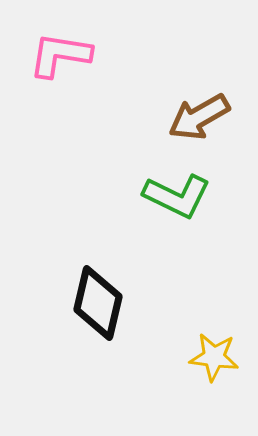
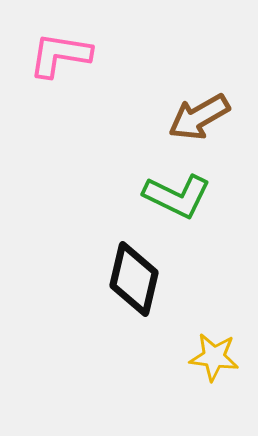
black diamond: moved 36 px right, 24 px up
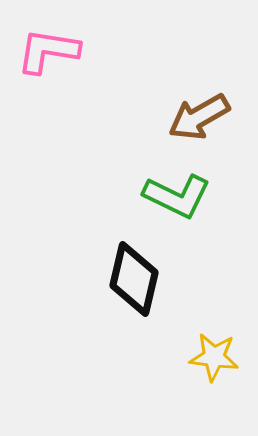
pink L-shape: moved 12 px left, 4 px up
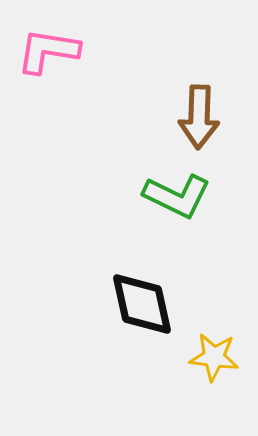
brown arrow: rotated 58 degrees counterclockwise
black diamond: moved 8 px right, 25 px down; rotated 26 degrees counterclockwise
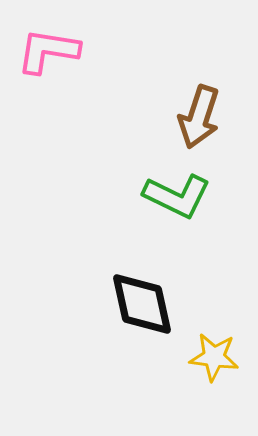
brown arrow: rotated 16 degrees clockwise
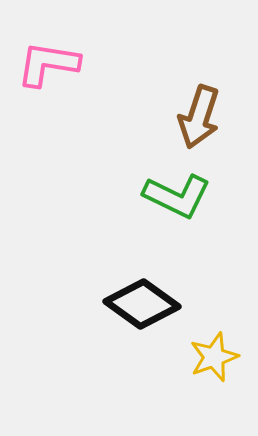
pink L-shape: moved 13 px down
black diamond: rotated 42 degrees counterclockwise
yellow star: rotated 27 degrees counterclockwise
